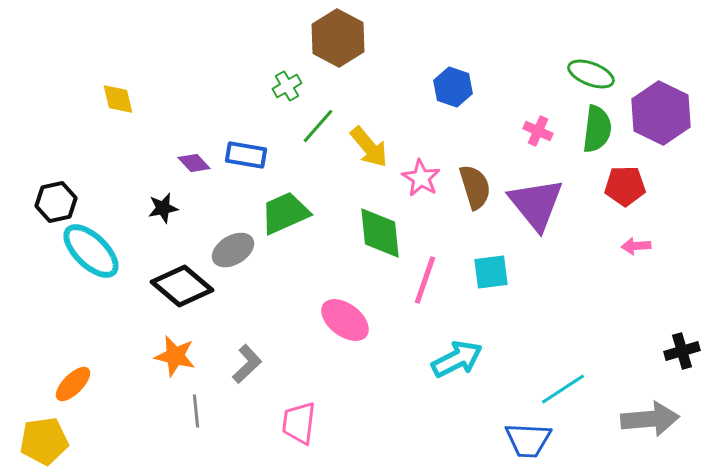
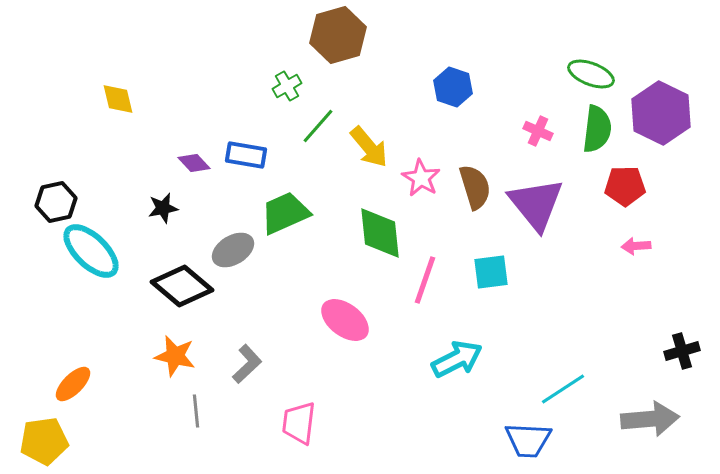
brown hexagon: moved 3 px up; rotated 16 degrees clockwise
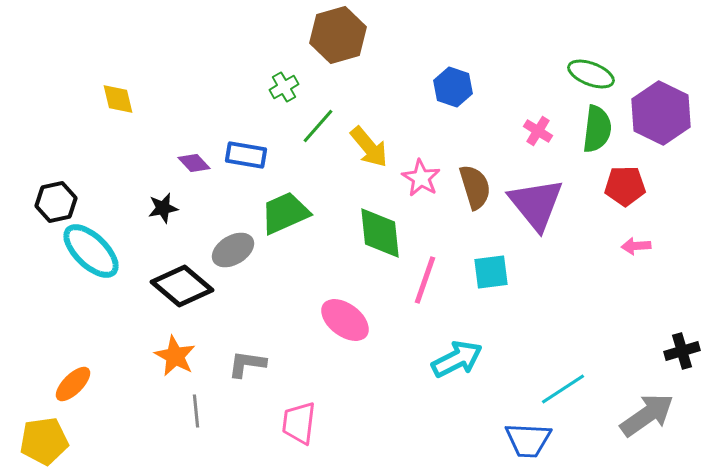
green cross: moved 3 px left, 1 px down
pink cross: rotated 8 degrees clockwise
orange star: rotated 15 degrees clockwise
gray L-shape: rotated 129 degrees counterclockwise
gray arrow: moved 3 px left, 4 px up; rotated 30 degrees counterclockwise
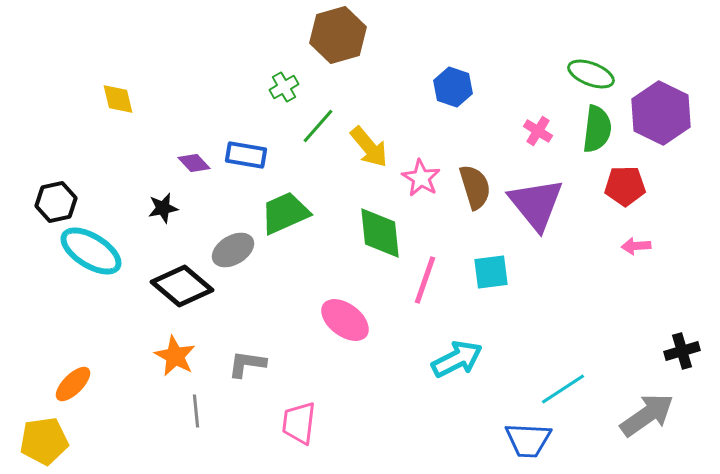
cyan ellipse: rotated 12 degrees counterclockwise
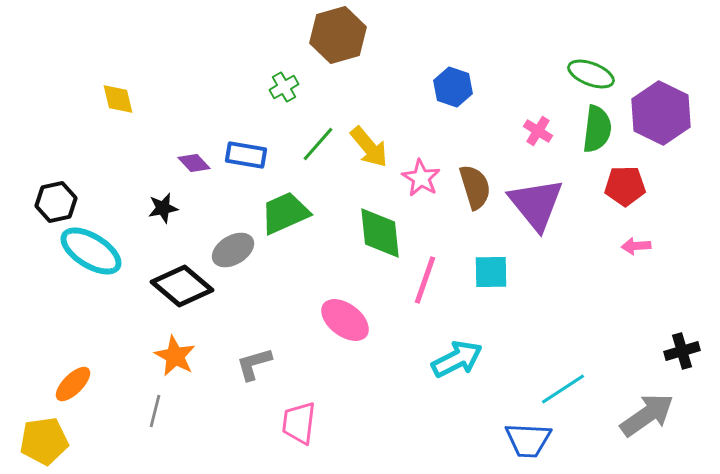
green line: moved 18 px down
cyan square: rotated 6 degrees clockwise
gray L-shape: moved 7 px right; rotated 24 degrees counterclockwise
gray line: moved 41 px left; rotated 20 degrees clockwise
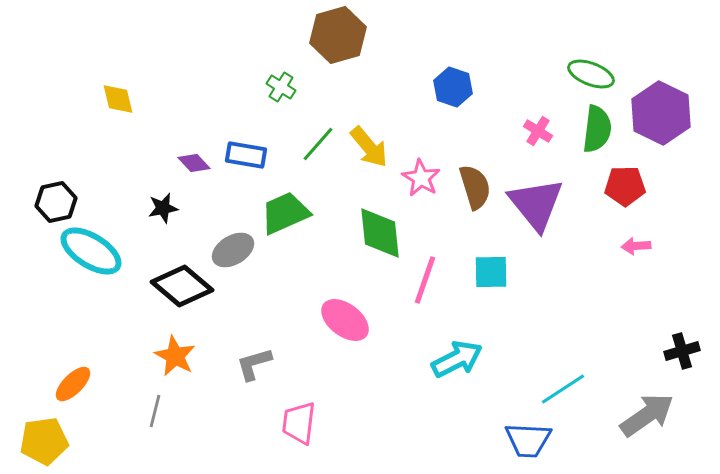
green cross: moved 3 px left; rotated 28 degrees counterclockwise
